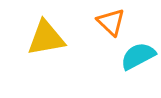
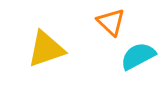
yellow triangle: moved 11 px down; rotated 9 degrees counterclockwise
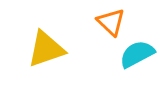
cyan semicircle: moved 1 px left, 2 px up
